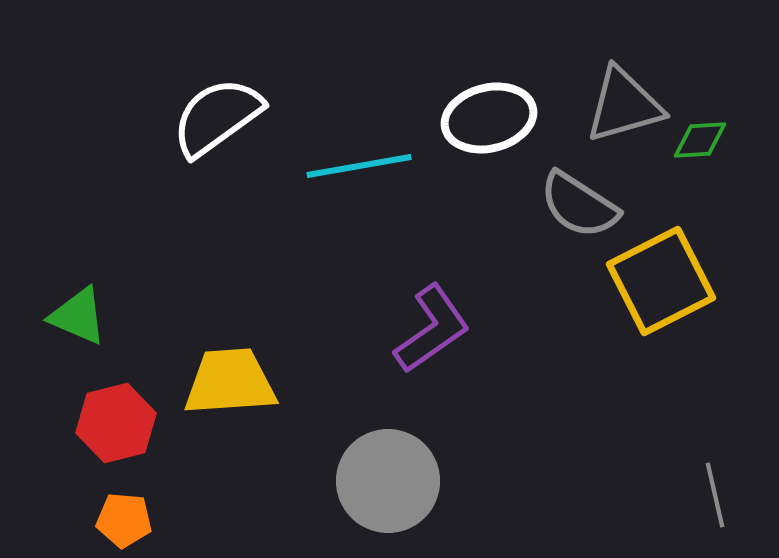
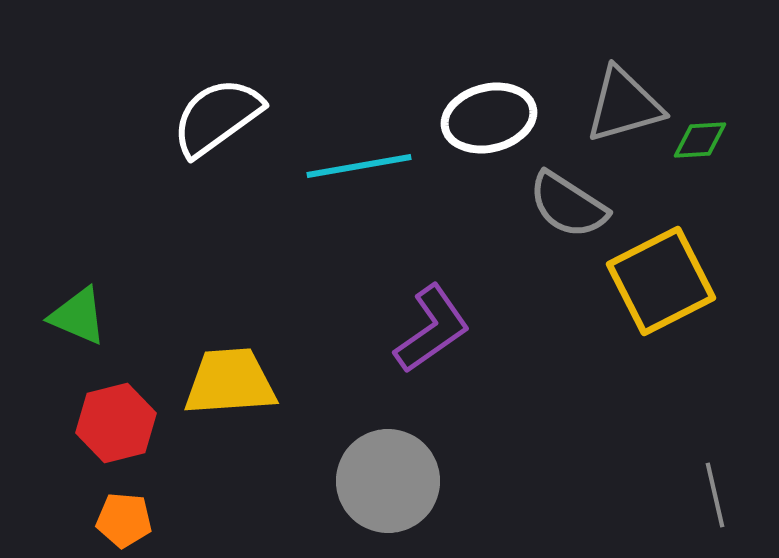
gray semicircle: moved 11 px left
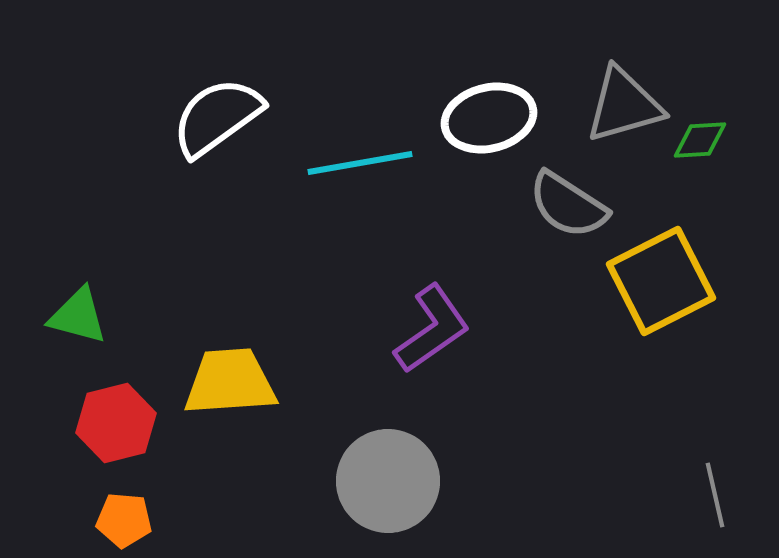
cyan line: moved 1 px right, 3 px up
green triangle: rotated 8 degrees counterclockwise
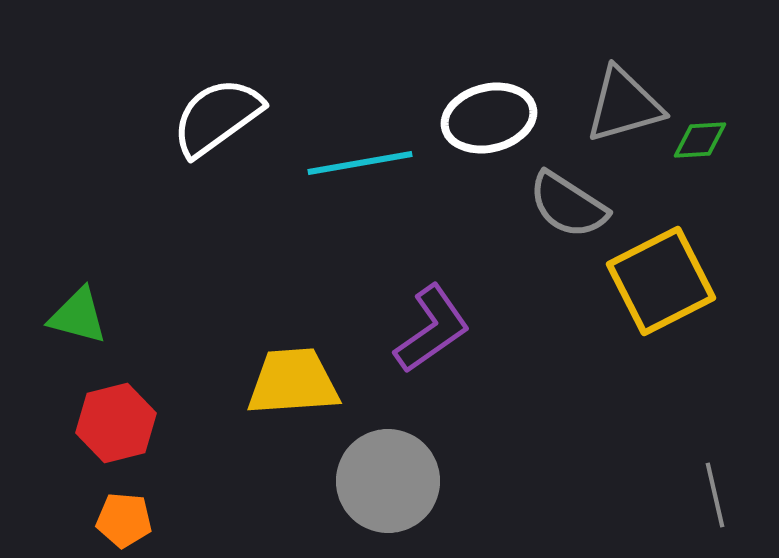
yellow trapezoid: moved 63 px right
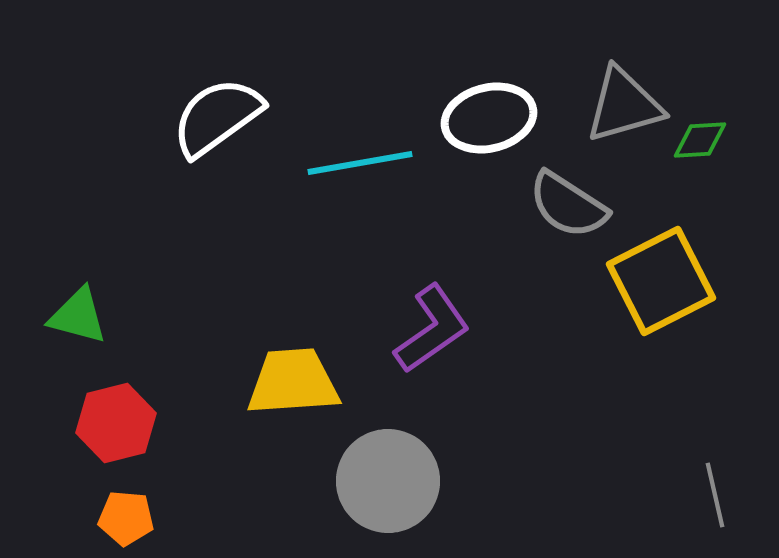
orange pentagon: moved 2 px right, 2 px up
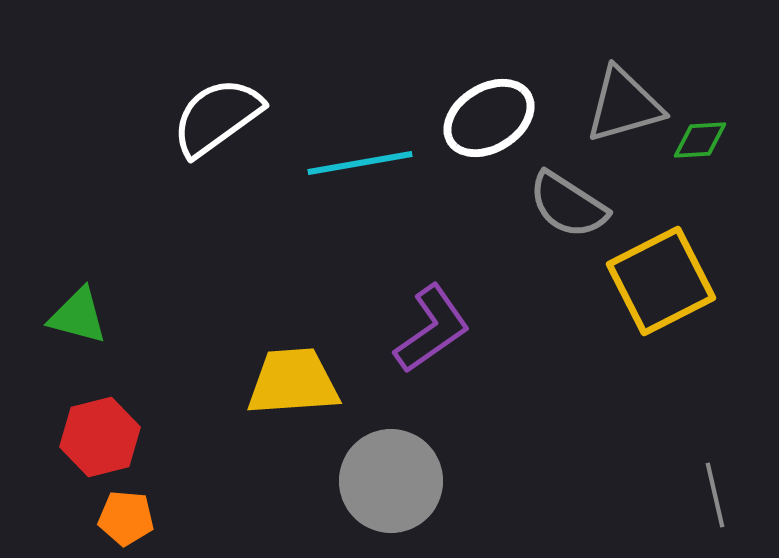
white ellipse: rotated 18 degrees counterclockwise
red hexagon: moved 16 px left, 14 px down
gray circle: moved 3 px right
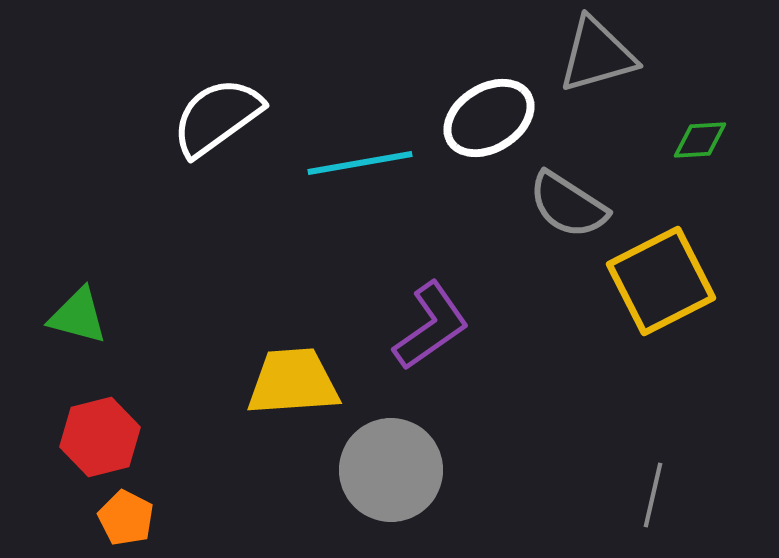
gray triangle: moved 27 px left, 50 px up
purple L-shape: moved 1 px left, 3 px up
gray circle: moved 11 px up
gray line: moved 62 px left; rotated 26 degrees clockwise
orange pentagon: rotated 22 degrees clockwise
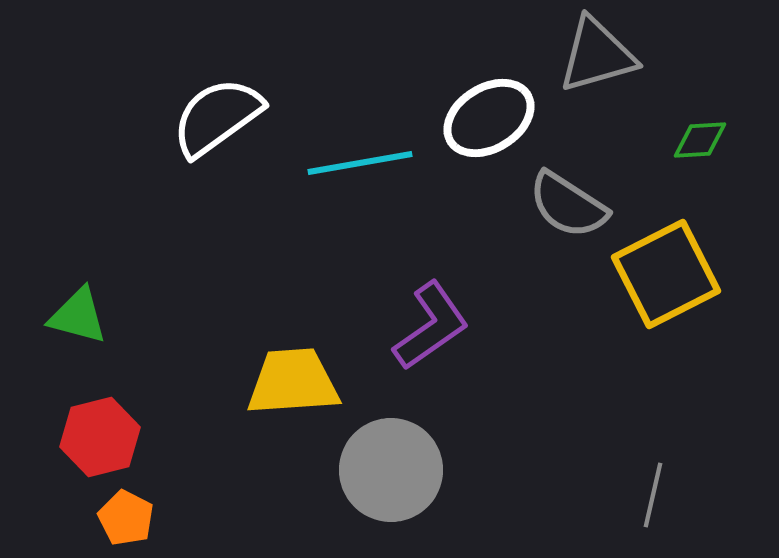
yellow square: moved 5 px right, 7 px up
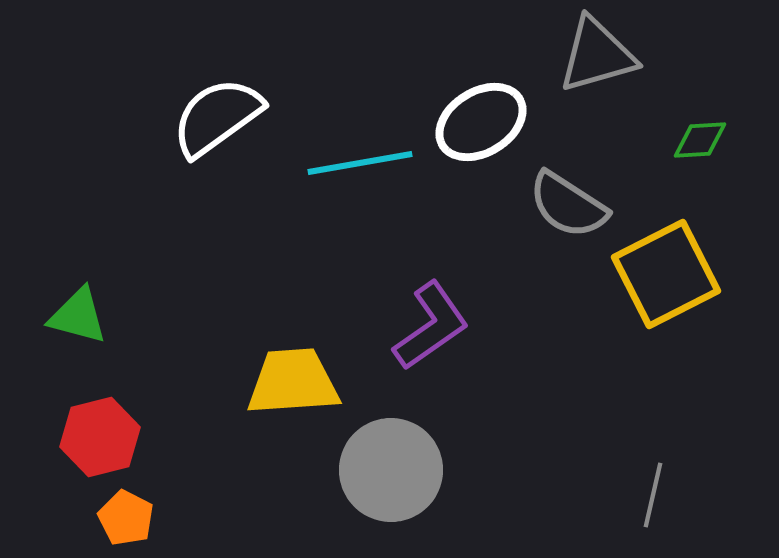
white ellipse: moved 8 px left, 4 px down
